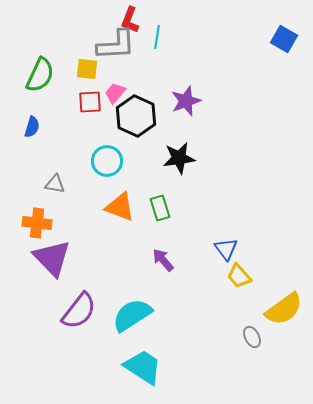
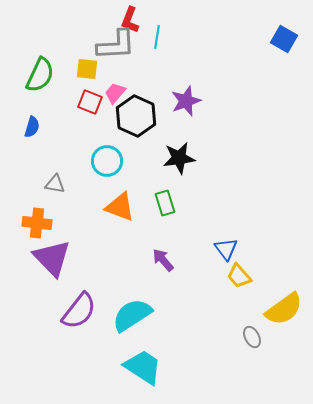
red square: rotated 25 degrees clockwise
green rectangle: moved 5 px right, 5 px up
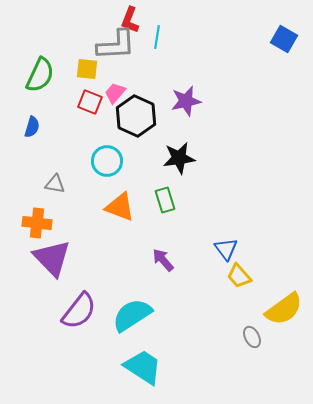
purple star: rotated 8 degrees clockwise
green rectangle: moved 3 px up
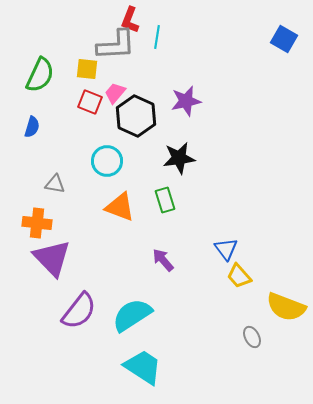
yellow semicircle: moved 2 px right, 2 px up; rotated 57 degrees clockwise
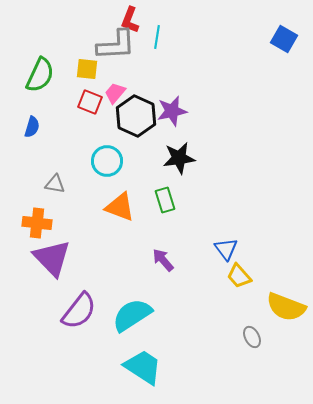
purple star: moved 14 px left, 10 px down
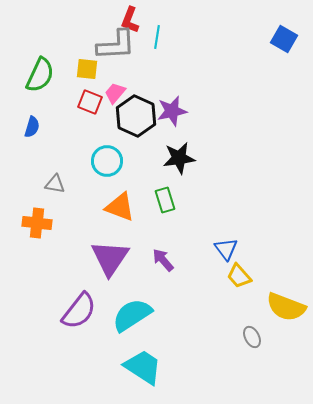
purple triangle: moved 58 px right; rotated 18 degrees clockwise
